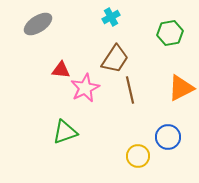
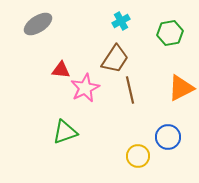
cyan cross: moved 10 px right, 4 px down
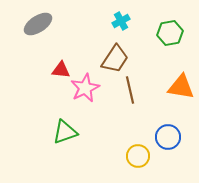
orange triangle: moved 1 px up; rotated 36 degrees clockwise
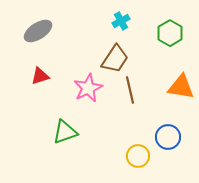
gray ellipse: moved 7 px down
green hexagon: rotated 20 degrees counterclockwise
red triangle: moved 21 px left, 6 px down; rotated 24 degrees counterclockwise
pink star: moved 3 px right
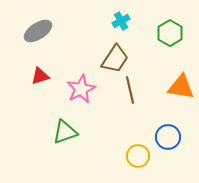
pink star: moved 7 px left, 1 px down
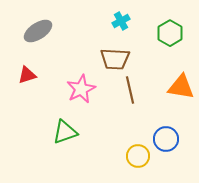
brown trapezoid: rotated 60 degrees clockwise
red triangle: moved 13 px left, 1 px up
blue circle: moved 2 px left, 2 px down
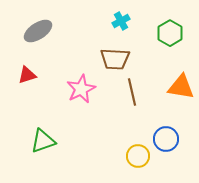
brown line: moved 2 px right, 2 px down
green triangle: moved 22 px left, 9 px down
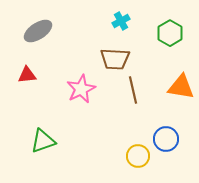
red triangle: rotated 12 degrees clockwise
brown line: moved 1 px right, 2 px up
